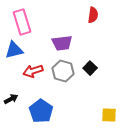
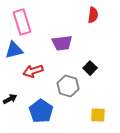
gray hexagon: moved 5 px right, 15 px down
black arrow: moved 1 px left
yellow square: moved 11 px left
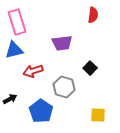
pink rectangle: moved 5 px left
gray hexagon: moved 4 px left, 1 px down
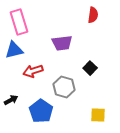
pink rectangle: moved 2 px right
black arrow: moved 1 px right, 1 px down
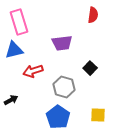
blue pentagon: moved 17 px right, 6 px down
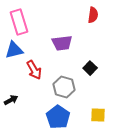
red arrow: moved 1 px right, 1 px up; rotated 102 degrees counterclockwise
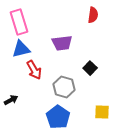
blue triangle: moved 7 px right, 1 px up
yellow square: moved 4 px right, 3 px up
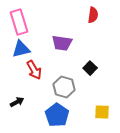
purple trapezoid: rotated 15 degrees clockwise
black arrow: moved 6 px right, 2 px down
blue pentagon: moved 1 px left, 2 px up
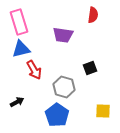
purple trapezoid: moved 1 px right, 8 px up
black square: rotated 24 degrees clockwise
yellow square: moved 1 px right, 1 px up
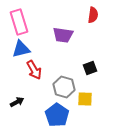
yellow square: moved 18 px left, 12 px up
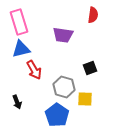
black arrow: rotated 96 degrees clockwise
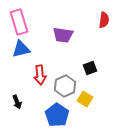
red semicircle: moved 11 px right, 5 px down
red arrow: moved 6 px right, 5 px down; rotated 24 degrees clockwise
gray hexagon: moved 1 px right, 1 px up; rotated 20 degrees clockwise
yellow square: rotated 28 degrees clockwise
